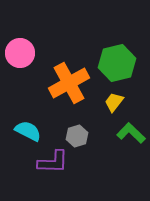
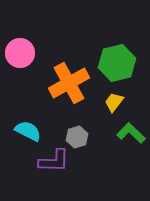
gray hexagon: moved 1 px down
purple L-shape: moved 1 px right, 1 px up
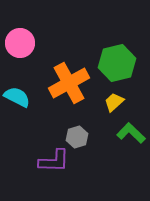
pink circle: moved 10 px up
yellow trapezoid: rotated 10 degrees clockwise
cyan semicircle: moved 11 px left, 34 px up
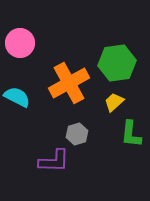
green hexagon: rotated 6 degrees clockwise
green L-shape: moved 1 px down; rotated 128 degrees counterclockwise
gray hexagon: moved 3 px up
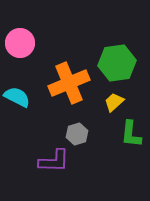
orange cross: rotated 6 degrees clockwise
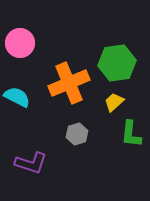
purple L-shape: moved 23 px left, 2 px down; rotated 16 degrees clockwise
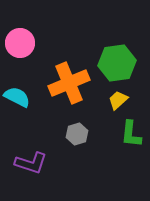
yellow trapezoid: moved 4 px right, 2 px up
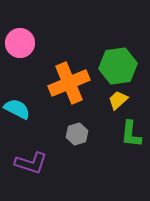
green hexagon: moved 1 px right, 3 px down
cyan semicircle: moved 12 px down
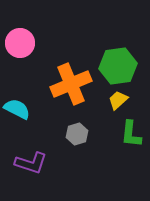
orange cross: moved 2 px right, 1 px down
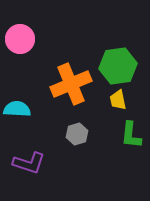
pink circle: moved 4 px up
yellow trapezoid: rotated 60 degrees counterclockwise
cyan semicircle: rotated 24 degrees counterclockwise
green L-shape: moved 1 px down
purple L-shape: moved 2 px left
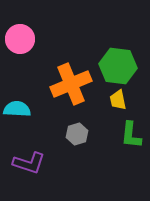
green hexagon: rotated 15 degrees clockwise
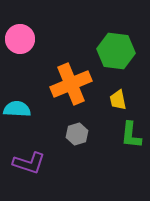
green hexagon: moved 2 px left, 15 px up
